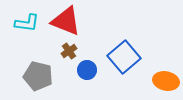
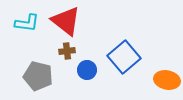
red triangle: rotated 16 degrees clockwise
brown cross: moved 2 px left; rotated 28 degrees clockwise
orange ellipse: moved 1 px right, 1 px up
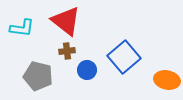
cyan L-shape: moved 5 px left, 5 px down
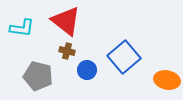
brown cross: rotated 21 degrees clockwise
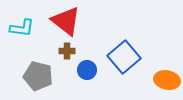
brown cross: rotated 14 degrees counterclockwise
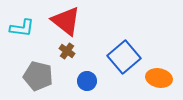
brown cross: rotated 35 degrees clockwise
blue circle: moved 11 px down
orange ellipse: moved 8 px left, 2 px up
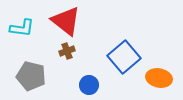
brown cross: rotated 35 degrees clockwise
gray pentagon: moved 7 px left
blue circle: moved 2 px right, 4 px down
